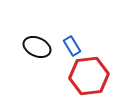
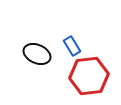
black ellipse: moved 7 px down
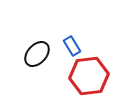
black ellipse: rotated 72 degrees counterclockwise
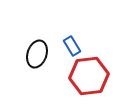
black ellipse: rotated 24 degrees counterclockwise
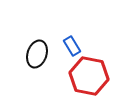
red hexagon: rotated 18 degrees clockwise
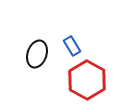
red hexagon: moved 2 px left, 4 px down; rotated 18 degrees clockwise
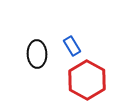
black ellipse: rotated 20 degrees counterclockwise
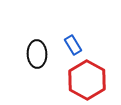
blue rectangle: moved 1 px right, 1 px up
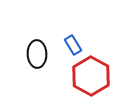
red hexagon: moved 4 px right, 4 px up
